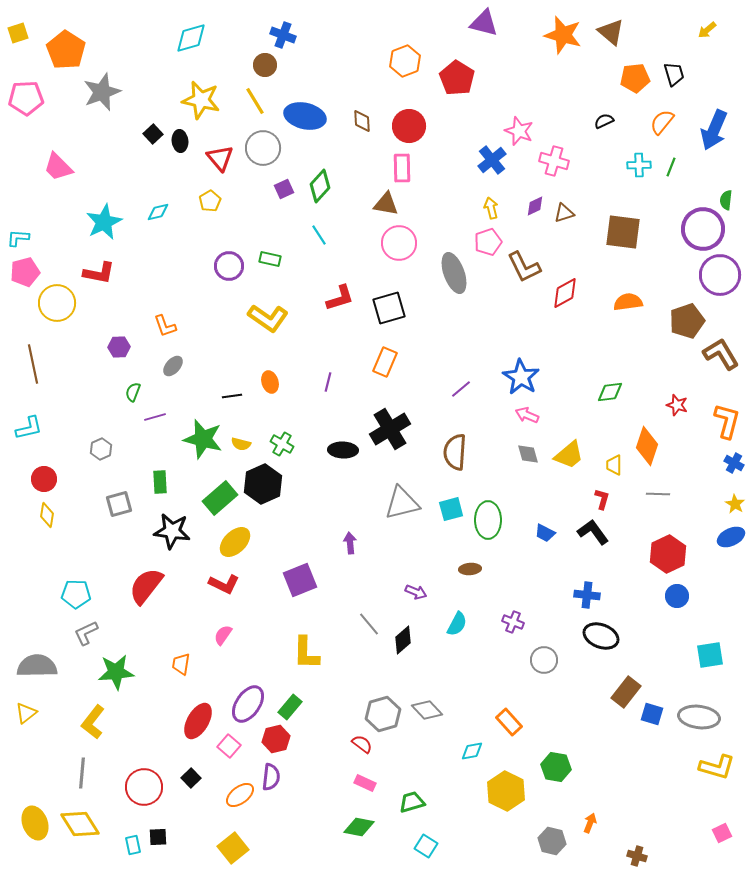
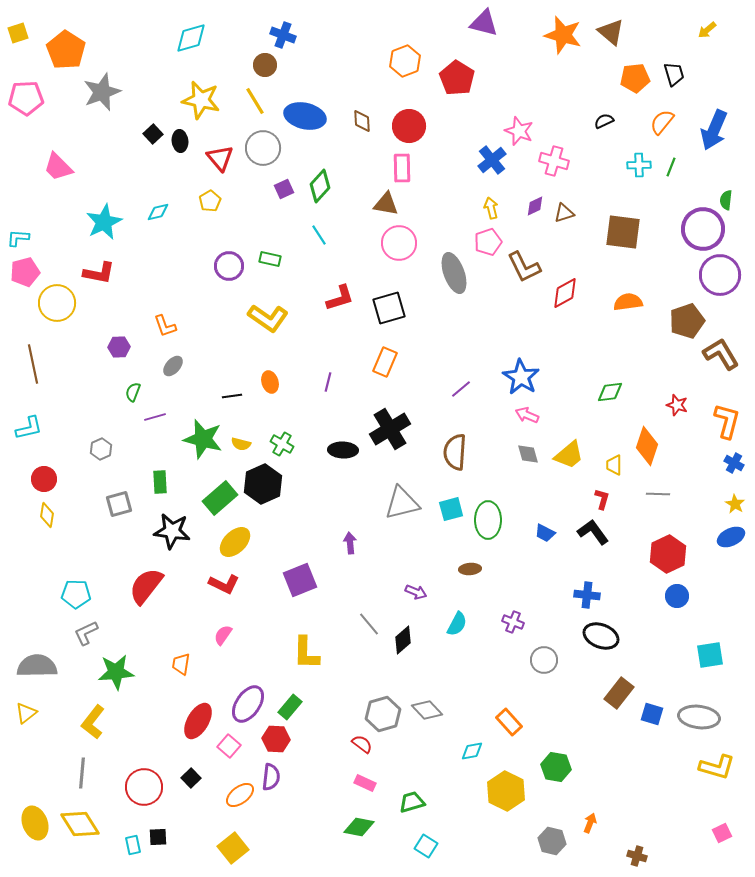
brown rectangle at (626, 692): moved 7 px left, 1 px down
red hexagon at (276, 739): rotated 16 degrees clockwise
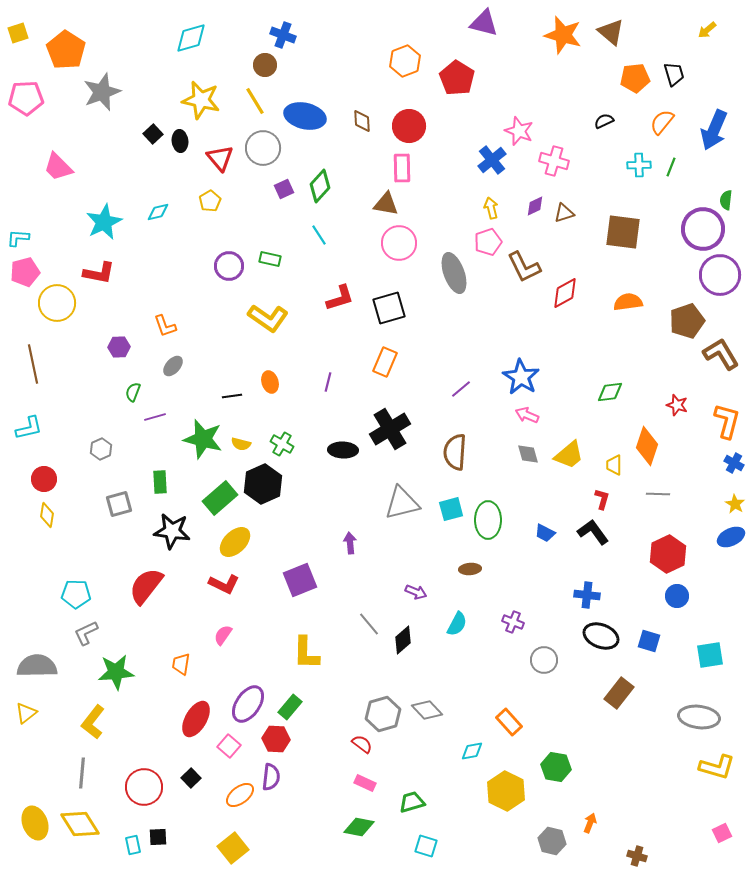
blue square at (652, 714): moved 3 px left, 73 px up
red ellipse at (198, 721): moved 2 px left, 2 px up
cyan square at (426, 846): rotated 15 degrees counterclockwise
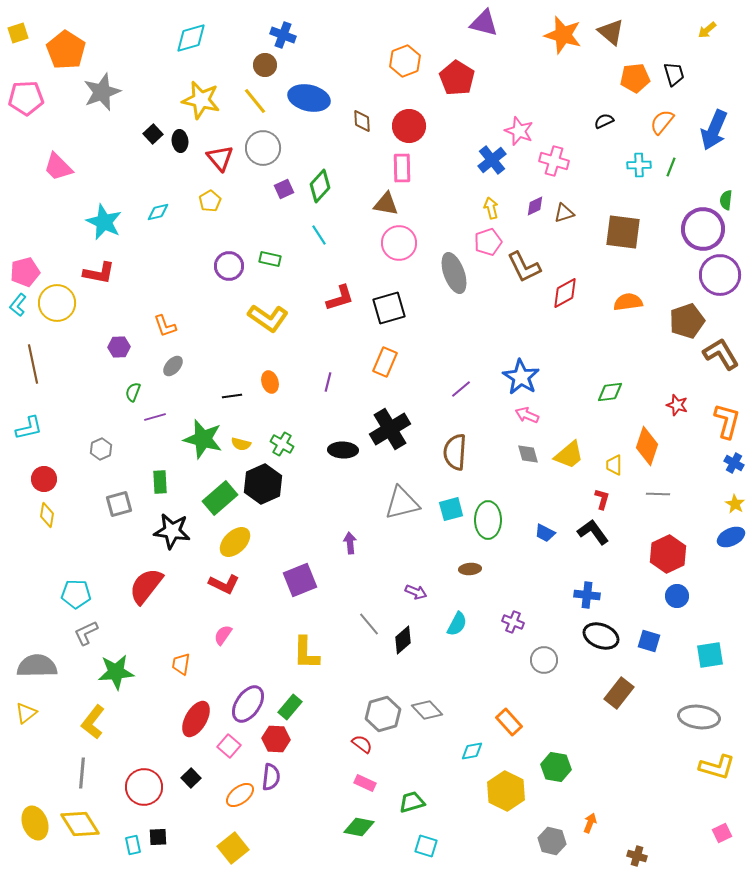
yellow line at (255, 101): rotated 8 degrees counterclockwise
blue ellipse at (305, 116): moved 4 px right, 18 px up
cyan star at (104, 222): rotated 21 degrees counterclockwise
cyan L-shape at (18, 238): moved 67 px down; rotated 55 degrees counterclockwise
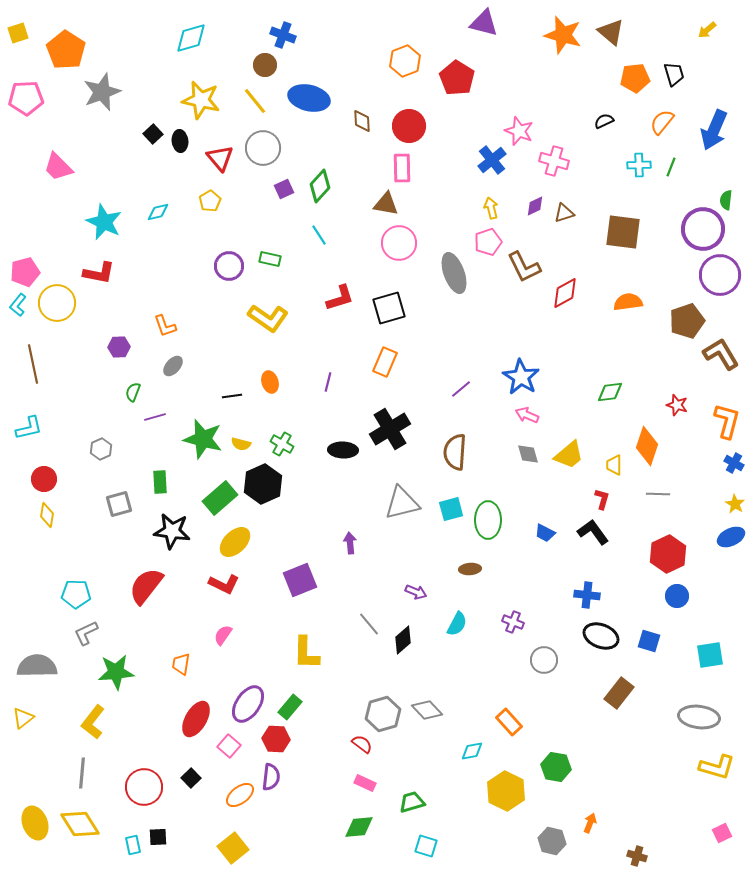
yellow triangle at (26, 713): moved 3 px left, 5 px down
green diamond at (359, 827): rotated 16 degrees counterclockwise
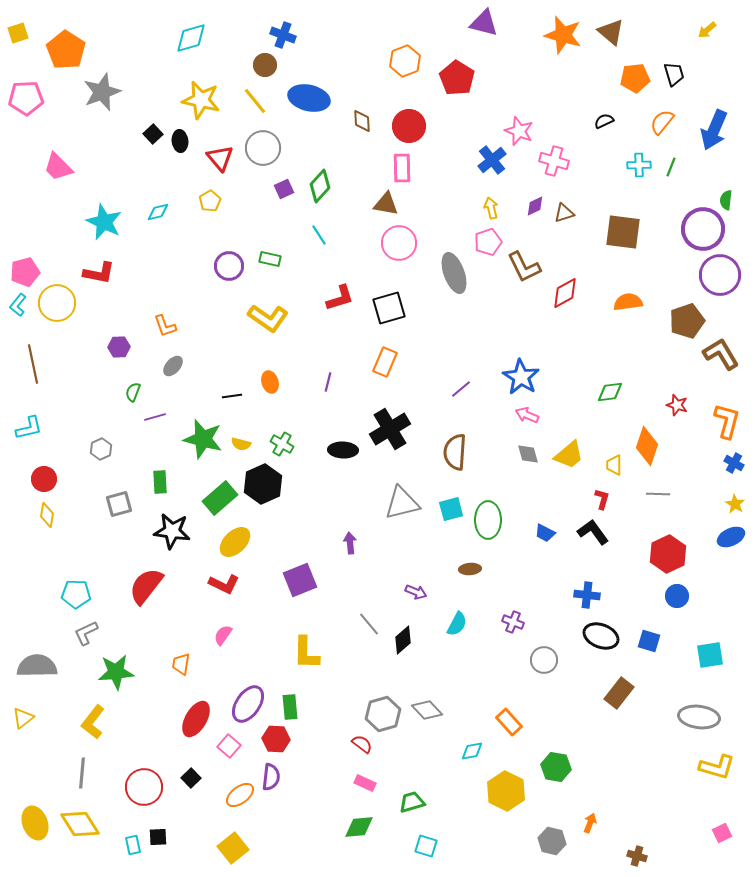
green rectangle at (290, 707): rotated 45 degrees counterclockwise
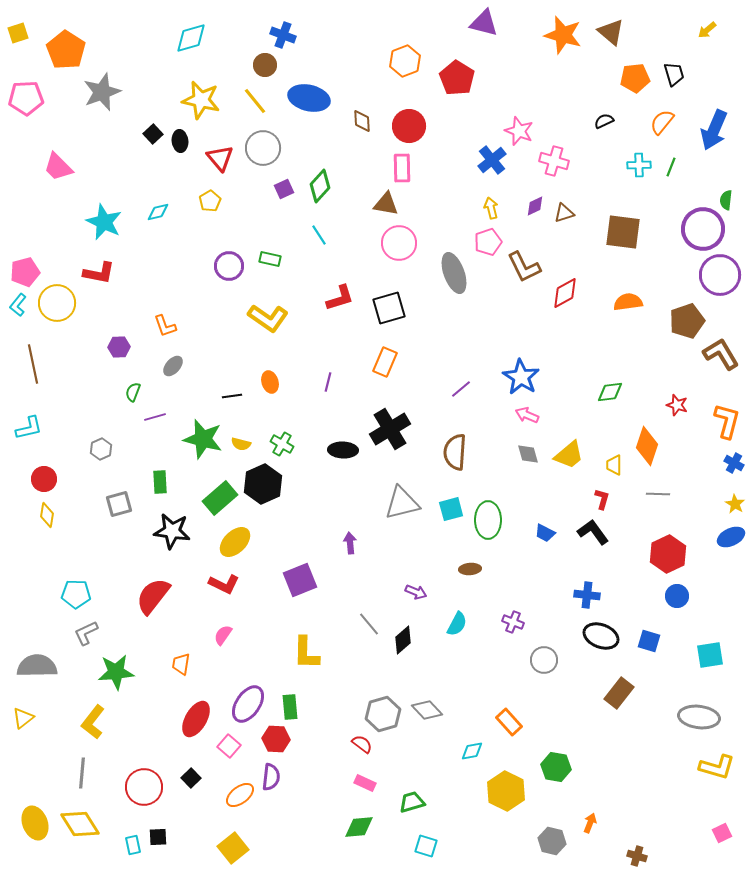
red semicircle at (146, 586): moved 7 px right, 10 px down
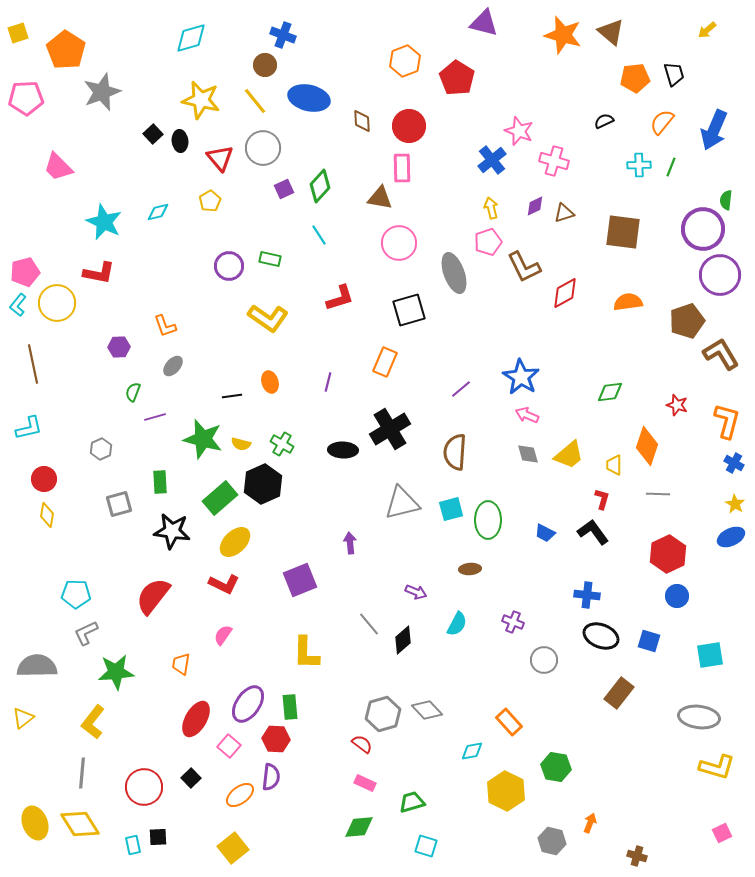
brown triangle at (386, 204): moved 6 px left, 6 px up
black square at (389, 308): moved 20 px right, 2 px down
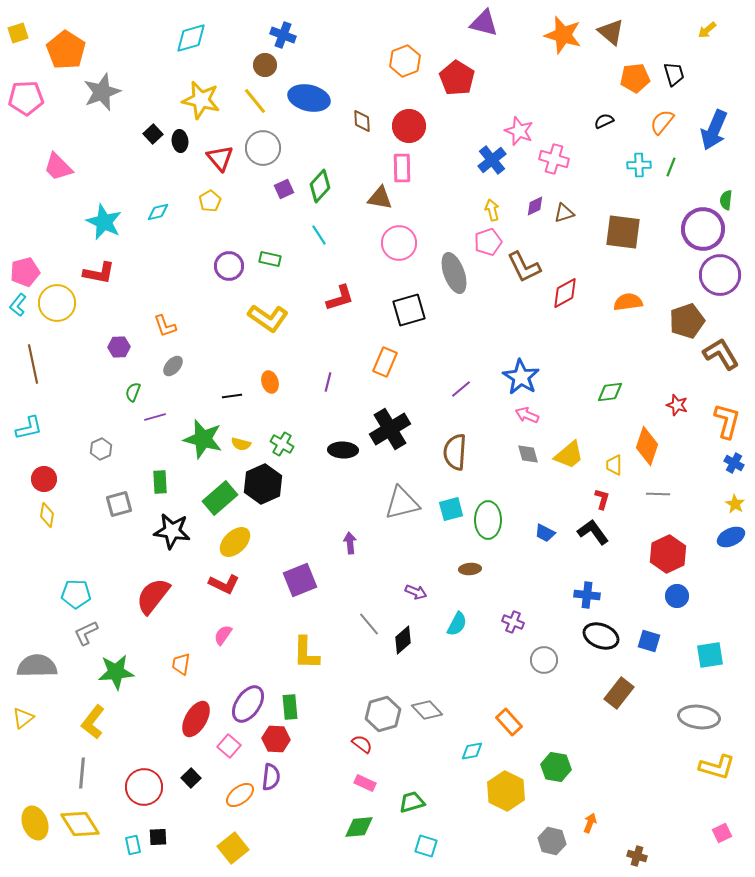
pink cross at (554, 161): moved 2 px up
yellow arrow at (491, 208): moved 1 px right, 2 px down
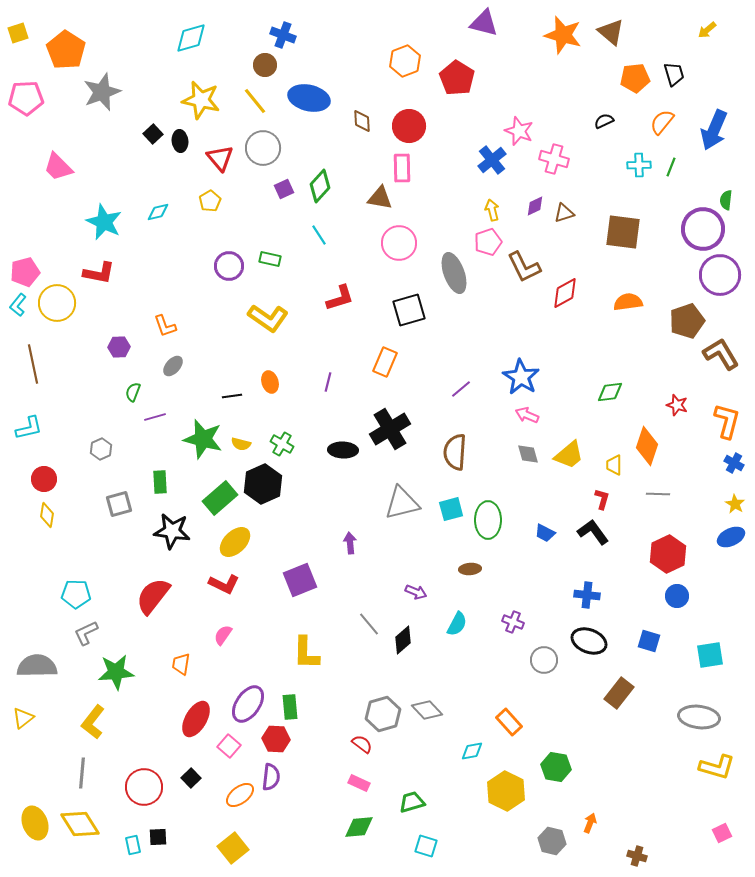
black ellipse at (601, 636): moved 12 px left, 5 px down
pink rectangle at (365, 783): moved 6 px left
